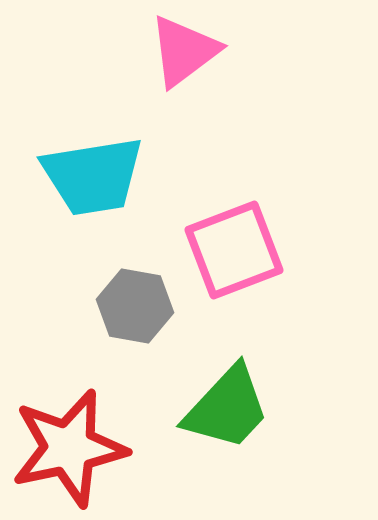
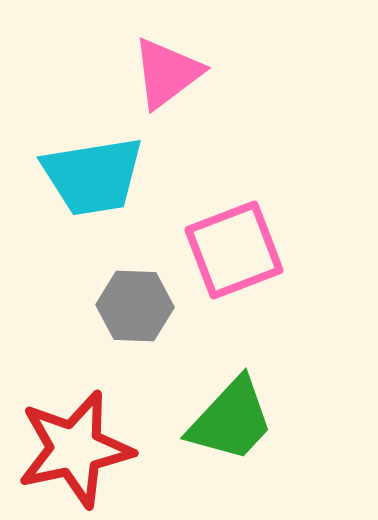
pink triangle: moved 17 px left, 22 px down
gray hexagon: rotated 8 degrees counterclockwise
green trapezoid: moved 4 px right, 12 px down
red star: moved 6 px right, 1 px down
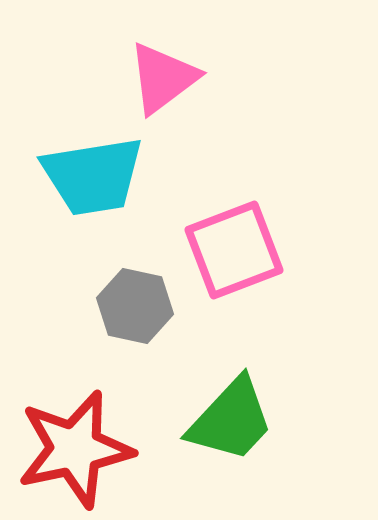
pink triangle: moved 4 px left, 5 px down
gray hexagon: rotated 10 degrees clockwise
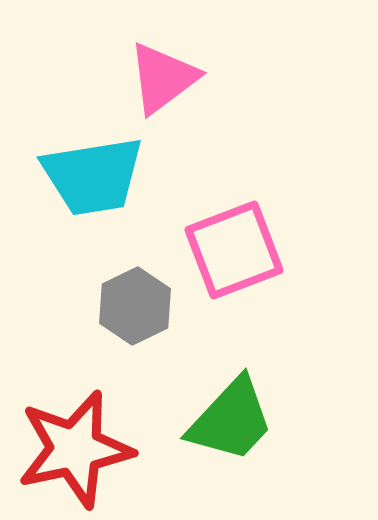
gray hexagon: rotated 22 degrees clockwise
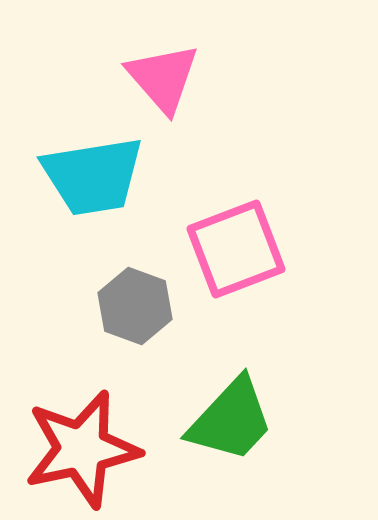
pink triangle: rotated 34 degrees counterclockwise
pink square: moved 2 px right, 1 px up
gray hexagon: rotated 14 degrees counterclockwise
red star: moved 7 px right
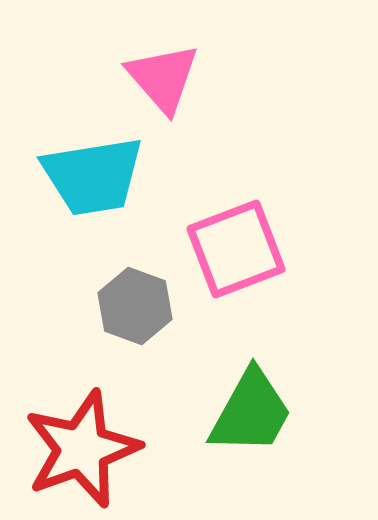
green trapezoid: moved 20 px right, 8 px up; rotated 14 degrees counterclockwise
red star: rotated 8 degrees counterclockwise
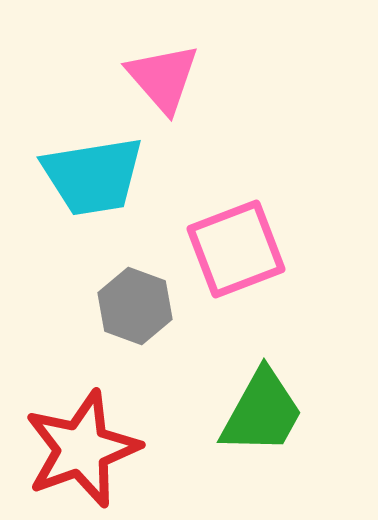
green trapezoid: moved 11 px right
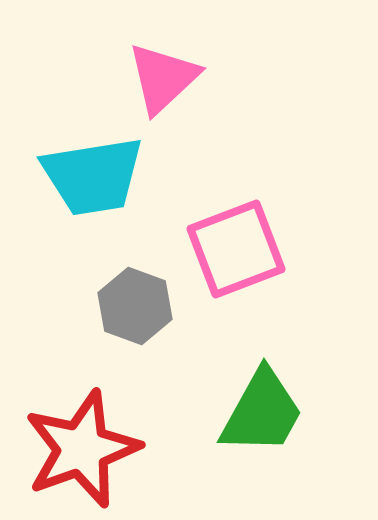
pink triangle: rotated 28 degrees clockwise
